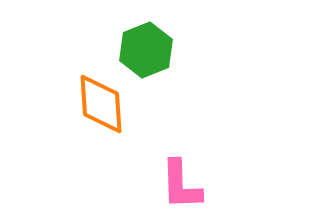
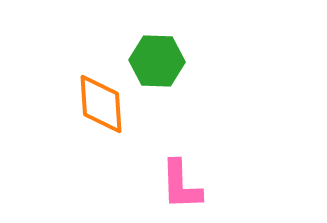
green hexagon: moved 11 px right, 11 px down; rotated 24 degrees clockwise
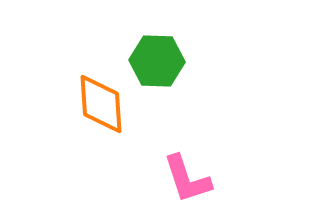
pink L-shape: moved 6 px right, 6 px up; rotated 16 degrees counterclockwise
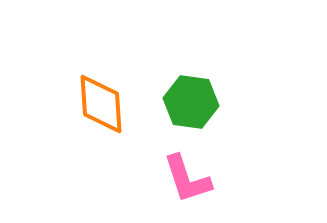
green hexagon: moved 34 px right, 41 px down; rotated 6 degrees clockwise
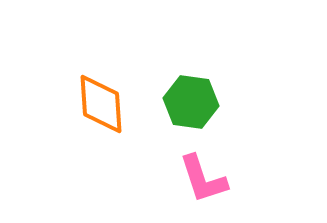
pink L-shape: moved 16 px right
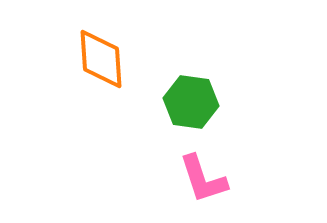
orange diamond: moved 45 px up
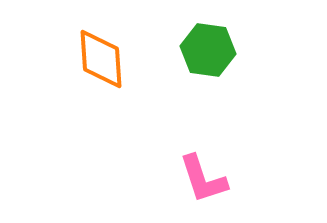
green hexagon: moved 17 px right, 52 px up
